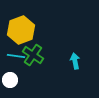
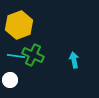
yellow hexagon: moved 2 px left, 5 px up
green cross: rotated 10 degrees counterclockwise
cyan arrow: moved 1 px left, 1 px up
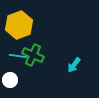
cyan line: moved 2 px right
cyan arrow: moved 5 px down; rotated 133 degrees counterclockwise
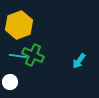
cyan arrow: moved 5 px right, 4 px up
white circle: moved 2 px down
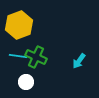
green cross: moved 3 px right, 2 px down
white circle: moved 16 px right
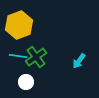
green cross: rotated 30 degrees clockwise
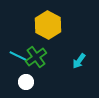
yellow hexagon: moved 29 px right; rotated 12 degrees counterclockwise
cyan line: rotated 18 degrees clockwise
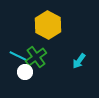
white circle: moved 1 px left, 10 px up
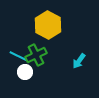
green cross: moved 2 px up; rotated 10 degrees clockwise
